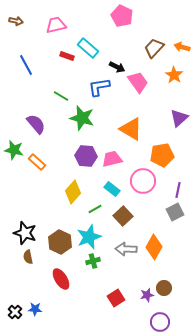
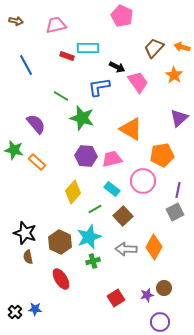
cyan rectangle at (88, 48): rotated 40 degrees counterclockwise
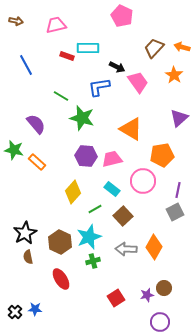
black star at (25, 233): rotated 25 degrees clockwise
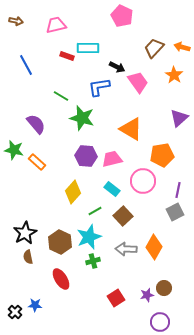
green line at (95, 209): moved 2 px down
blue star at (35, 309): moved 4 px up
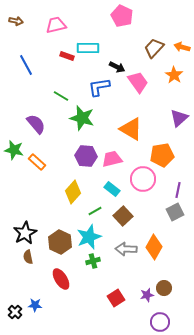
pink circle at (143, 181): moved 2 px up
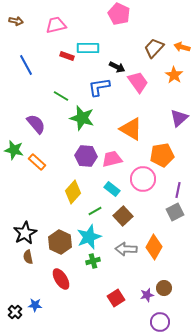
pink pentagon at (122, 16): moved 3 px left, 2 px up
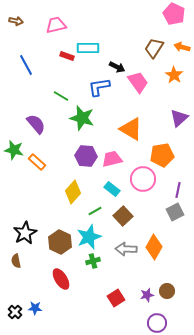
pink pentagon at (119, 14): moved 55 px right
brown trapezoid at (154, 48): rotated 10 degrees counterclockwise
brown semicircle at (28, 257): moved 12 px left, 4 px down
brown circle at (164, 288): moved 3 px right, 3 px down
blue star at (35, 305): moved 3 px down
purple circle at (160, 322): moved 3 px left, 1 px down
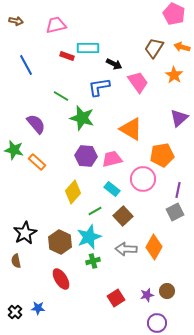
black arrow at (117, 67): moved 3 px left, 3 px up
blue star at (35, 308): moved 3 px right
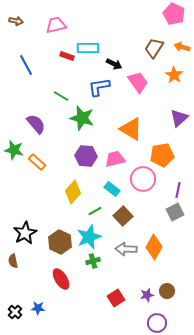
pink trapezoid at (112, 159): moved 3 px right
brown semicircle at (16, 261): moved 3 px left
